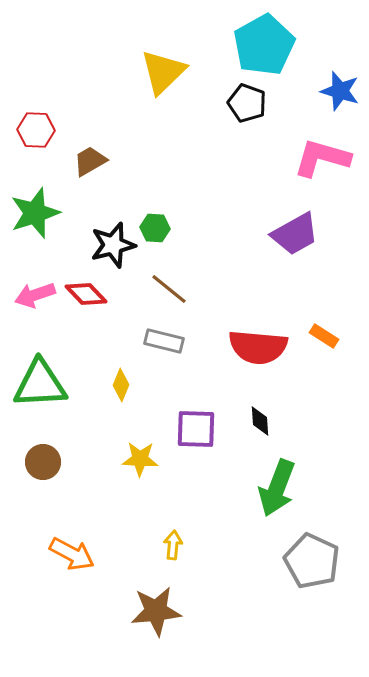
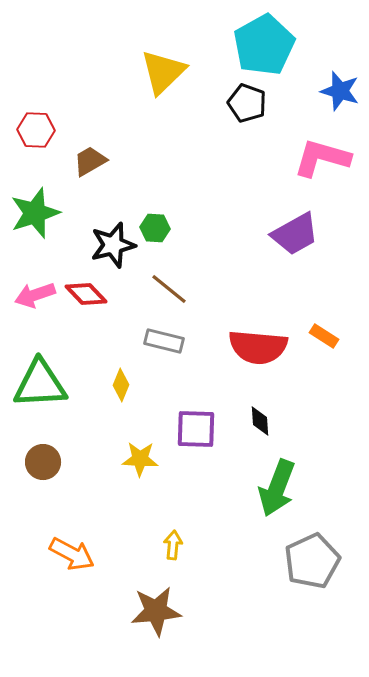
gray pentagon: rotated 22 degrees clockwise
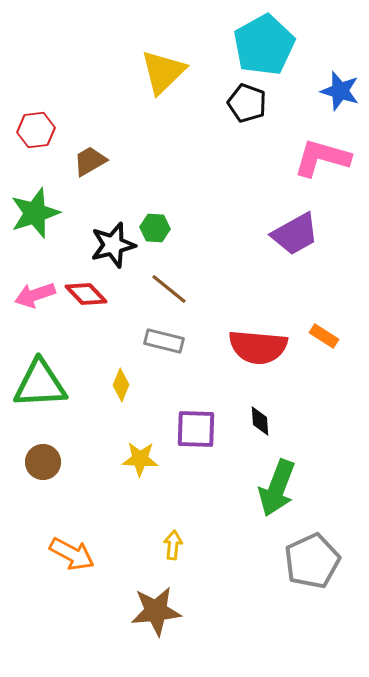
red hexagon: rotated 9 degrees counterclockwise
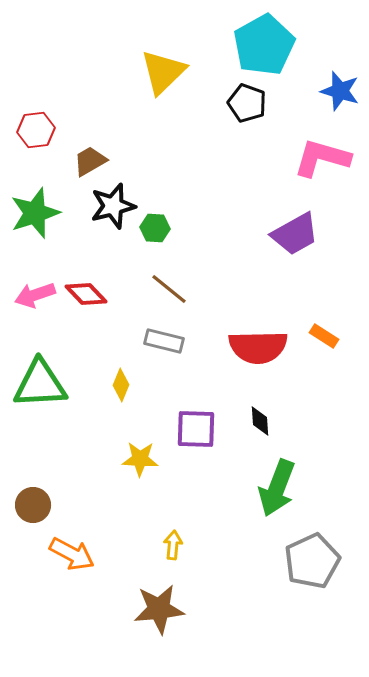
black star: moved 39 px up
red semicircle: rotated 6 degrees counterclockwise
brown circle: moved 10 px left, 43 px down
brown star: moved 3 px right, 2 px up
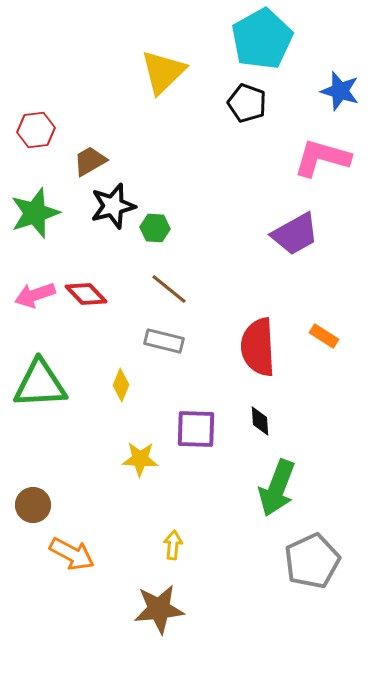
cyan pentagon: moved 2 px left, 6 px up
red semicircle: rotated 88 degrees clockwise
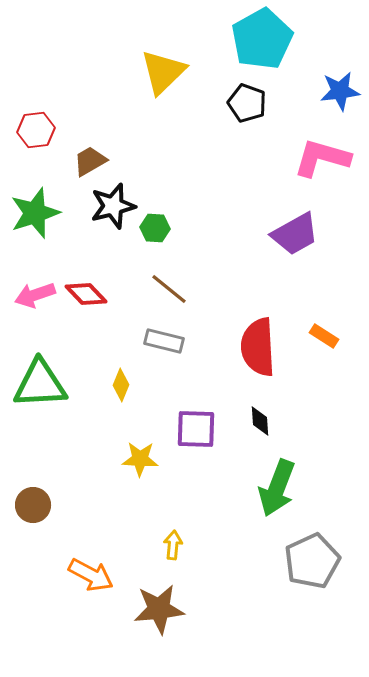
blue star: rotated 24 degrees counterclockwise
orange arrow: moved 19 px right, 21 px down
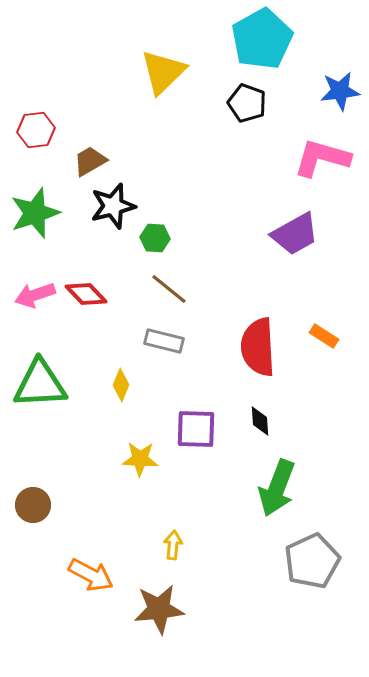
green hexagon: moved 10 px down
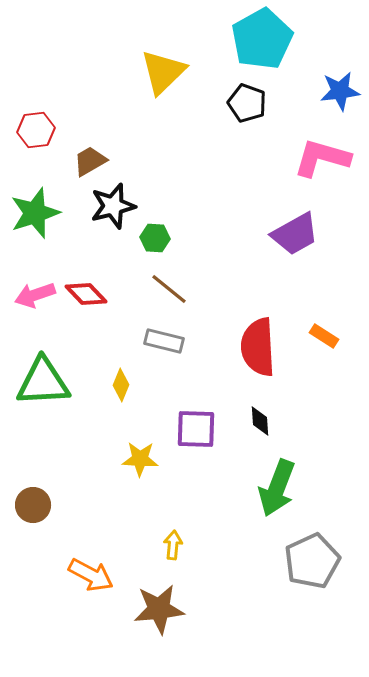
green triangle: moved 3 px right, 2 px up
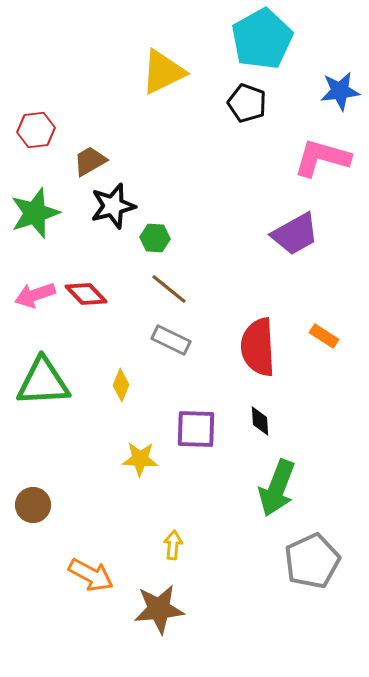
yellow triangle: rotated 18 degrees clockwise
gray rectangle: moved 7 px right, 1 px up; rotated 12 degrees clockwise
